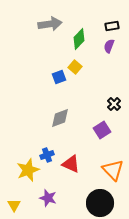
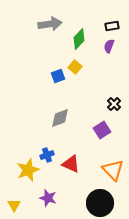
blue square: moved 1 px left, 1 px up
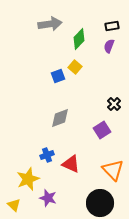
yellow star: moved 9 px down
yellow triangle: rotated 16 degrees counterclockwise
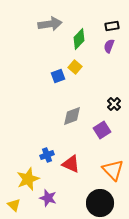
gray diamond: moved 12 px right, 2 px up
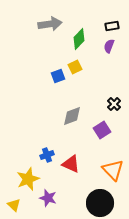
yellow square: rotated 24 degrees clockwise
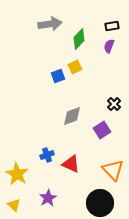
yellow star: moved 11 px left, 5 px up; rotated 20 degrees counterclockwise
purple star: rotated 24 degrees clockwise
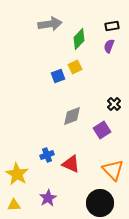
yellow triangle: rotated 48 degrees counterclockwise
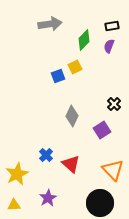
green diamond: moved 5 px right, 1 px down
gray diamond: rotated 45 degrees counterclockwise
blue cross: moved 1 px left; rotated 24 degrees counterclockwise
red triangle: rotated 18 degrees clockwise
yellow star: rotated 15 degrees clockwise
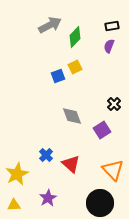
gray arrow: moved 1 px down; rotated 20 degrees counterclockwise
green diamond: moved 9 px left, 3 px up
gray diamond: rotated 45 degrees counterclockwise
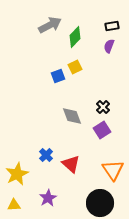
black cross: moved 11 px left, 3 px down
orange triangle: rotated 10 degrees clockwise
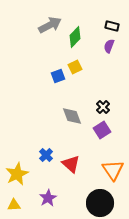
black rectangle: rotated 24 degrees clockwise
